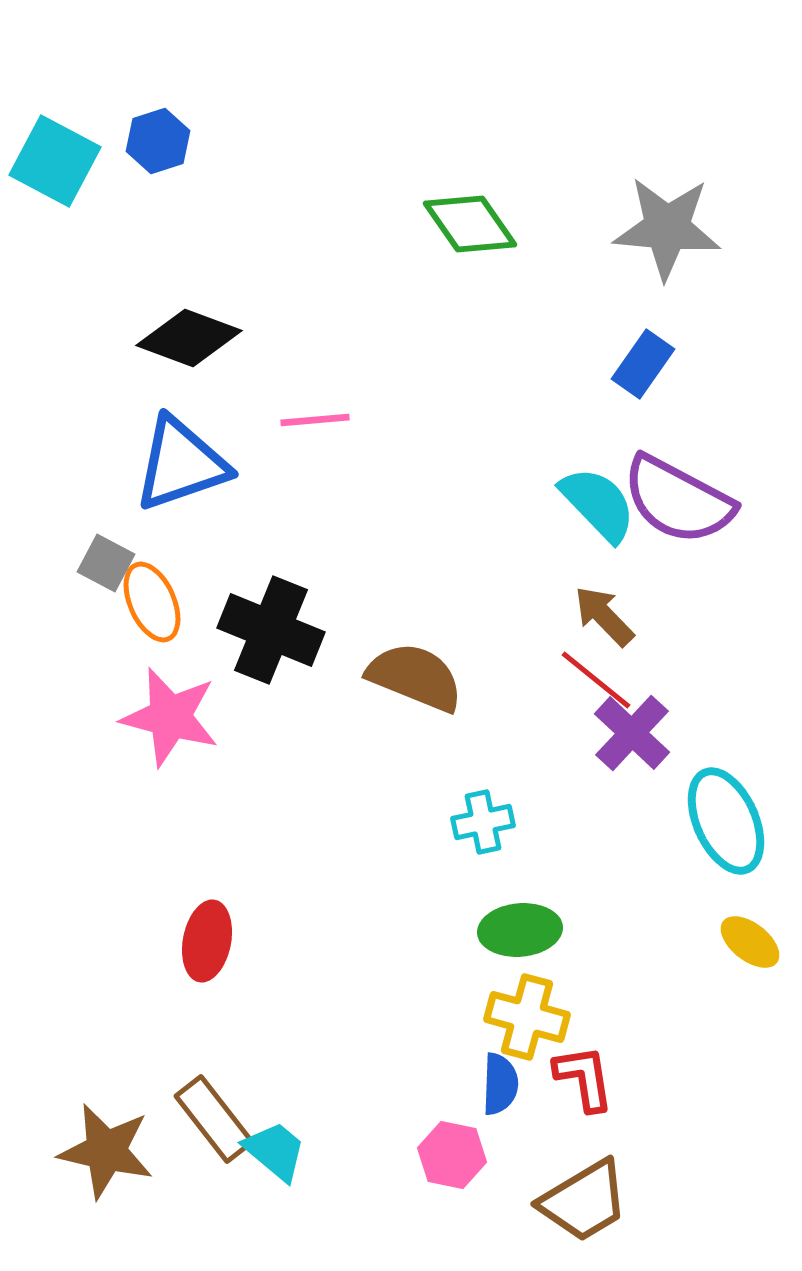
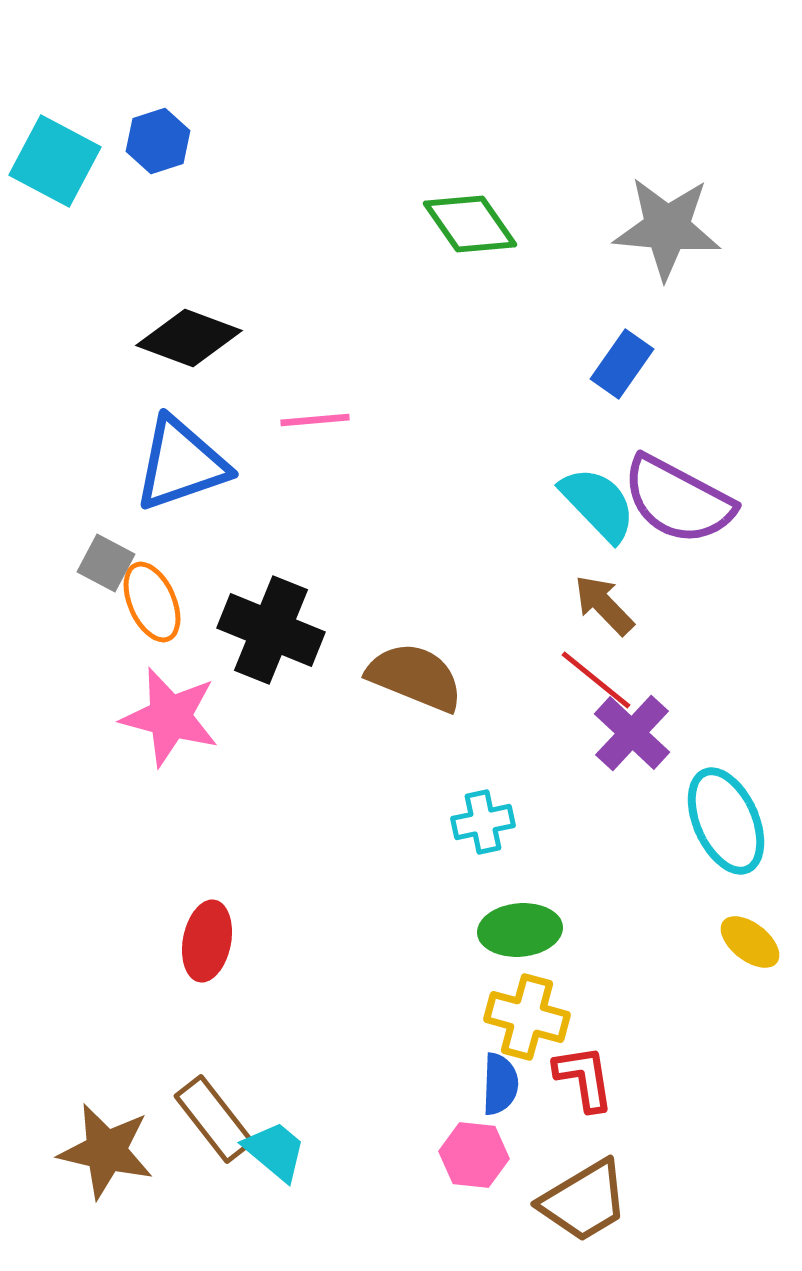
blue rectangle: moved 21 px left
brown arrow: moved 11 px up
pink hexagon: moved 22 px right; rotated 6 degrees counterclockwise
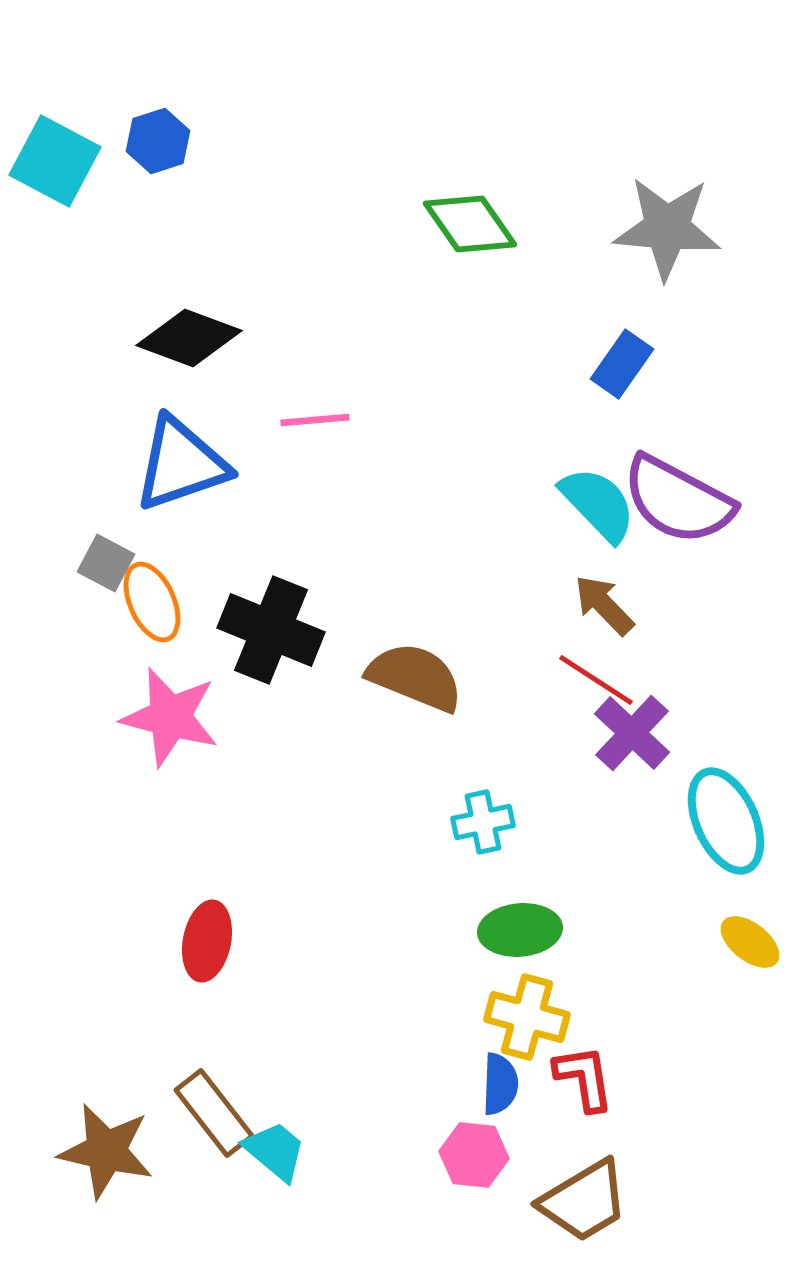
red line: rotated 6 degrees counterclockwise
brown rectangle: moved 6 px up
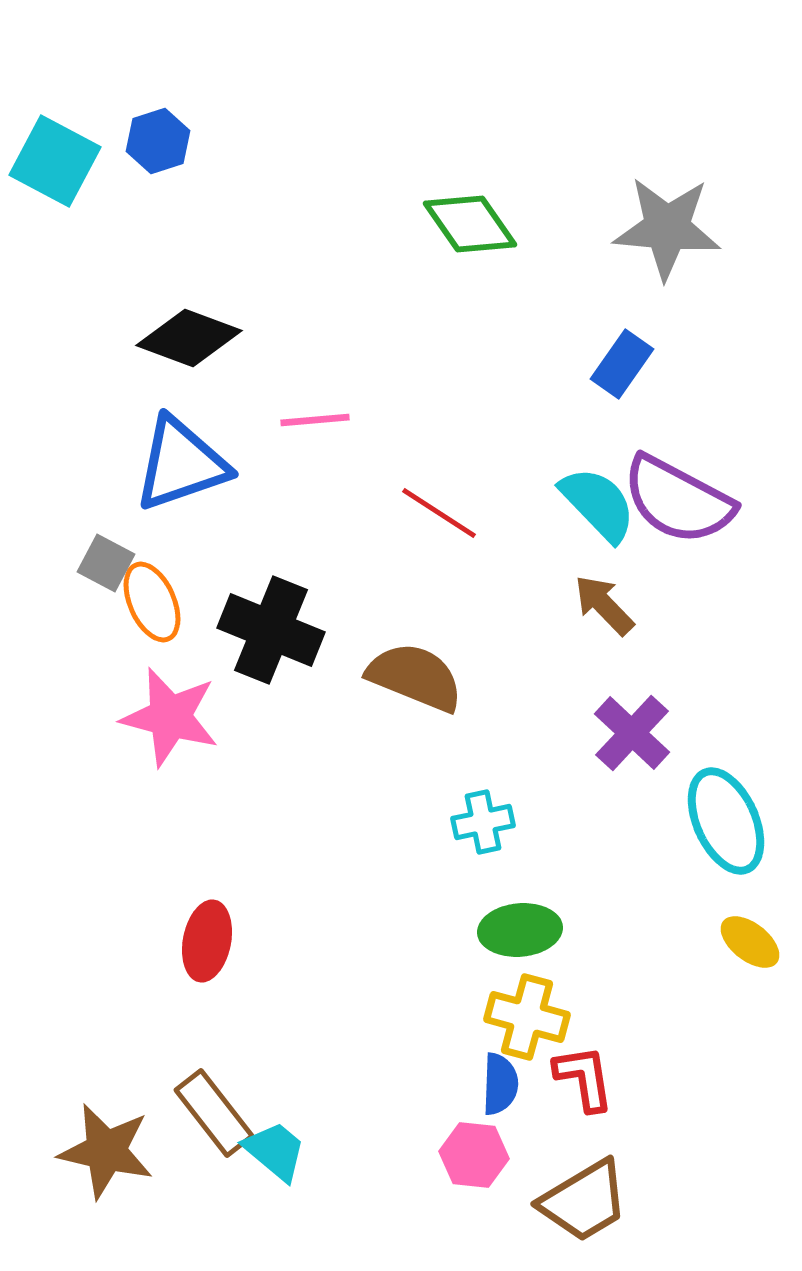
red line: moved 157 px left, 167 px up
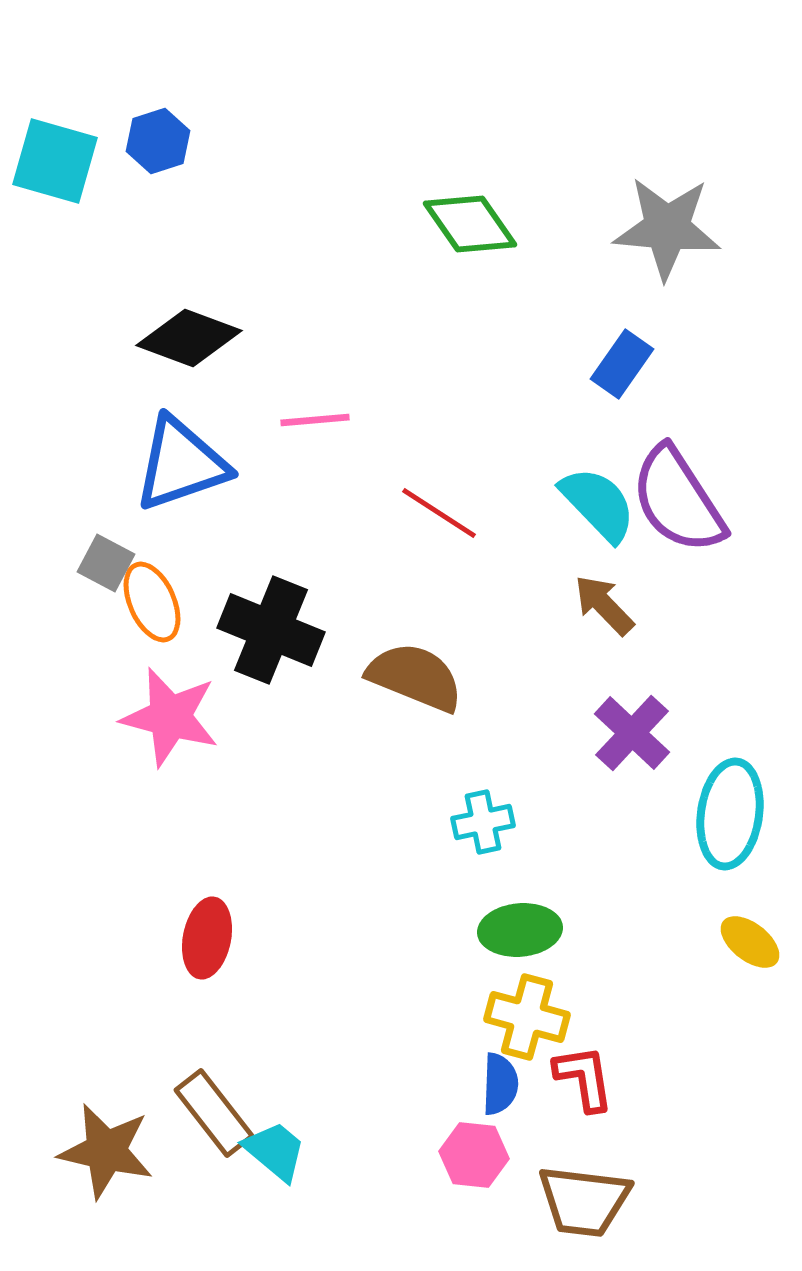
cyan square: rotated 12 degrees counterclockwise
purple semicircle: rotated 29 degrees clockwise
cyan ellipse: moved 4 px right, 7 px up; rotated 32 degrees clockwise
red ellipse: moved 3 px up
brown trapezoid: rotated 38 degrees clockwise
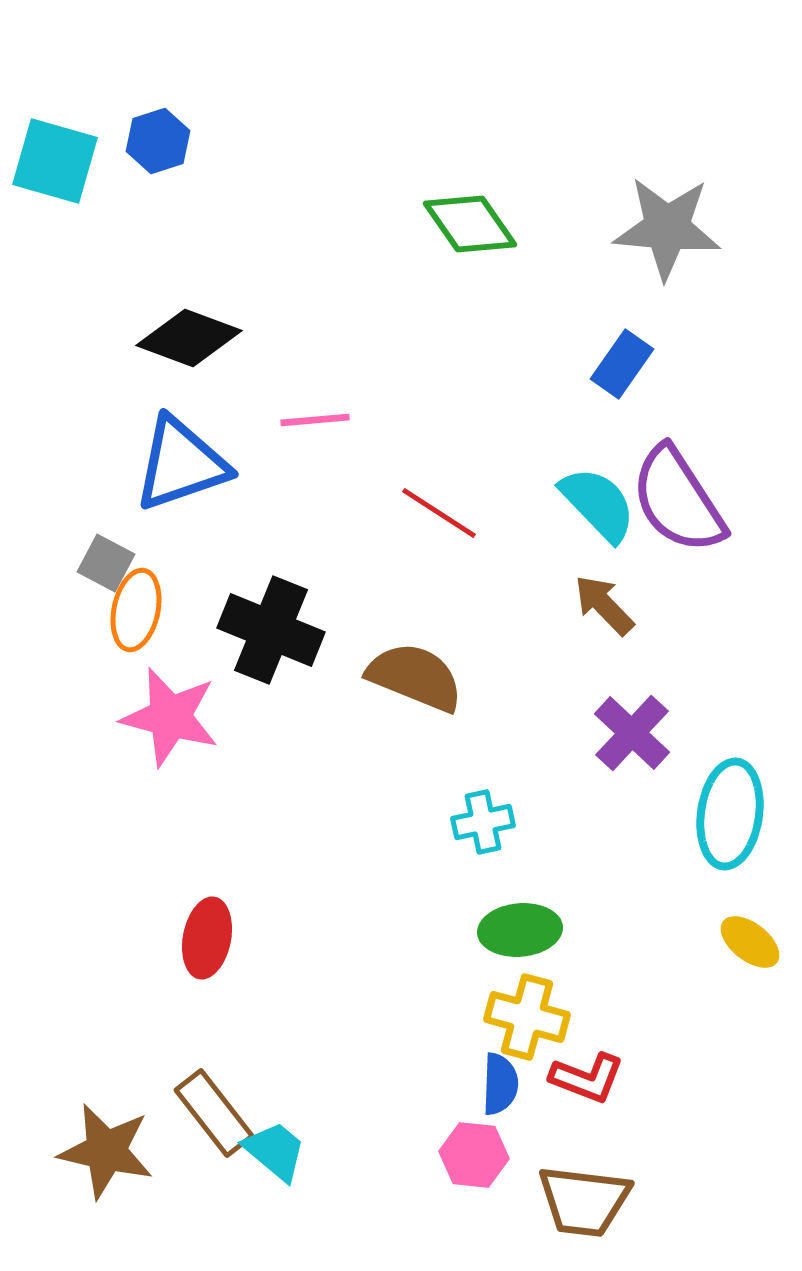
orange ellipse: moved 16 px left, 8 px down; rotated 36 degrees clockwise
red L-shape: moved 3 px right; rotated 120 degrees clockwise
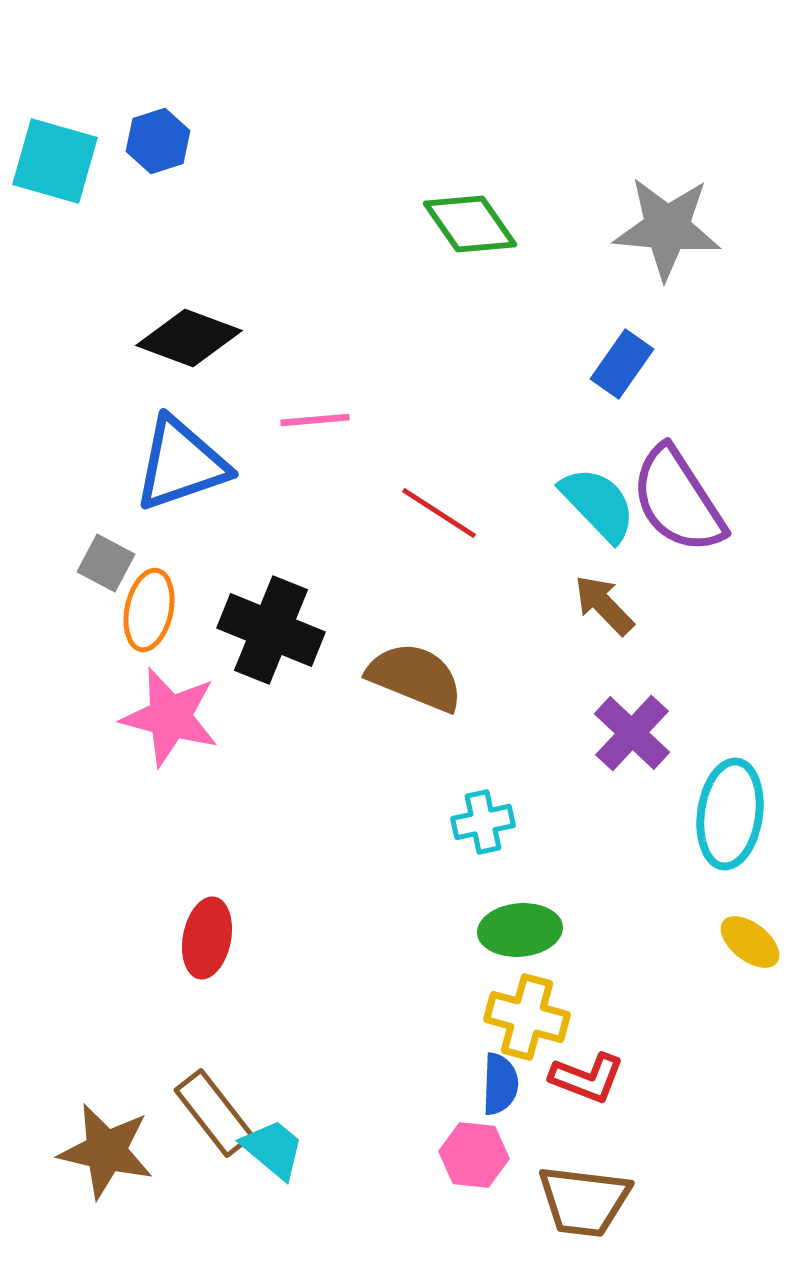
orange ellipse: moved 13 px right
cyan trapezoid: moved 2 px left, 2 px up
